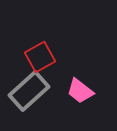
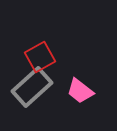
gray rectangle: moved 3 px right, 4 px up
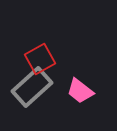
red square: moved 2 px down
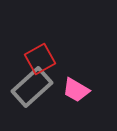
pink trapezoid: moved 4 px left, 1 px up; rotated 8 degrees counterclockwise
